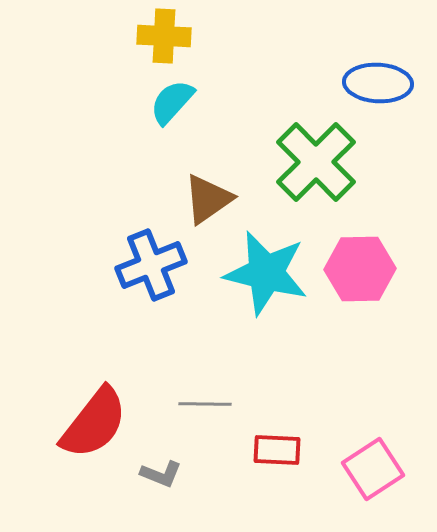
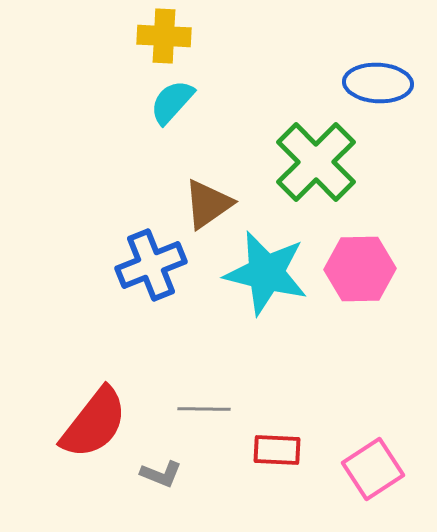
brown triangle: moved 5 px down
gray line: moved 1 px left, 5 px down
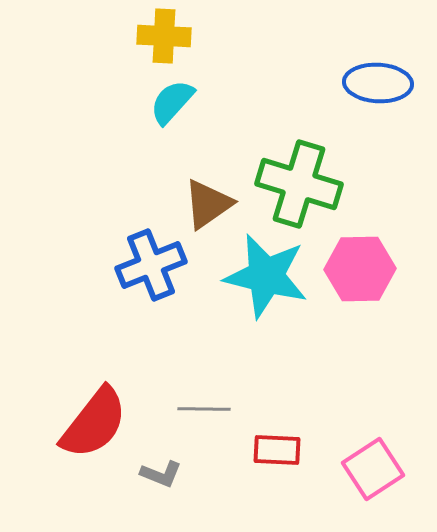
green cross: moved 17 px left, 22 px down; rotated 28 degrees counterclockwise
cyan star: moved 3 px down
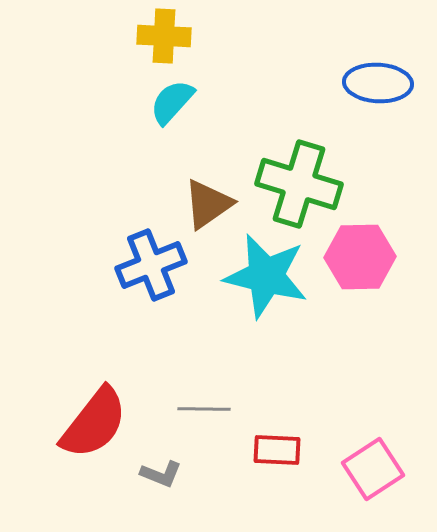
pink hexagon: moved 12 px up
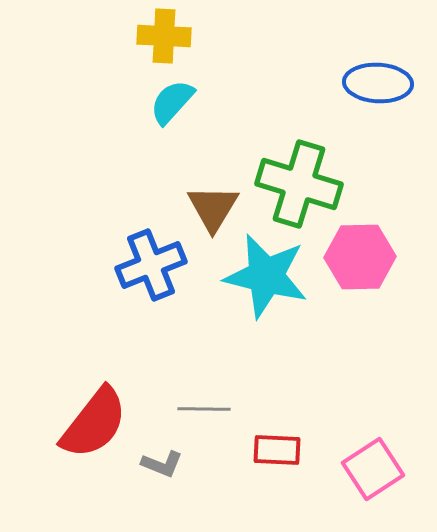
brown triangle: moved 5 px right, 4 px down; rotated 24 degrees counterclockwise
gray L-shape: moved 1 px right, 10 px up
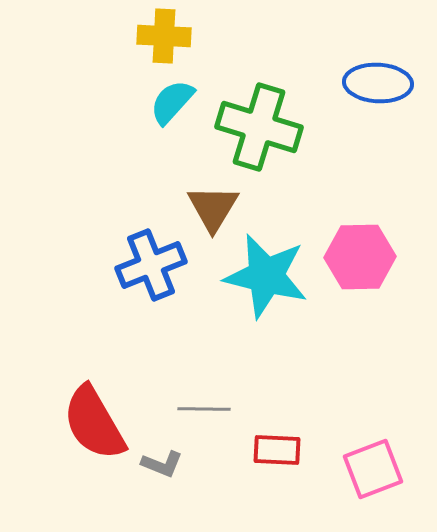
green cross: moved 40 px left, 57 px up
red semicircle: rotated 112 degrees clockwise
pink square: rotated 12 degrees clockwise
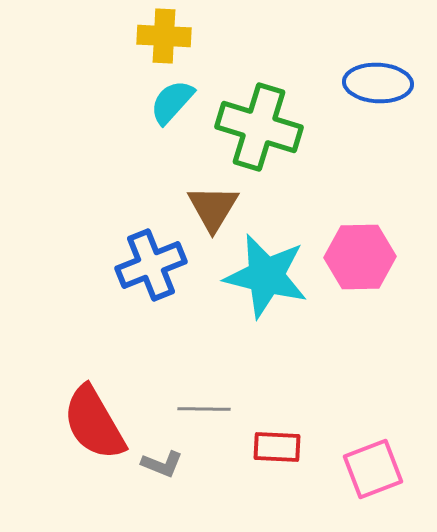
red rectangle: moved 3 px up
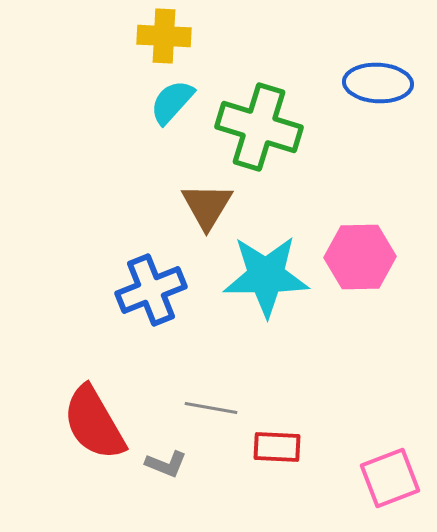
brown triangle: moved 6 px left, 2 px up
blue cross: moved 25 px down
cyan star: rotated 14 degrees counterclockwise
gray line: moved 7 px right, 1 px up; rotated 9 degrees clockwise
gray L-shape: moved 4 px right
pink square: moved 17 px right, 9 px down
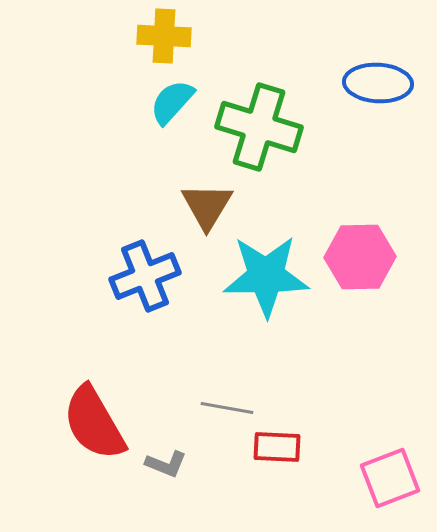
blue cross: moved 6 px left, 14 px up
gray line: moved 16 px right
